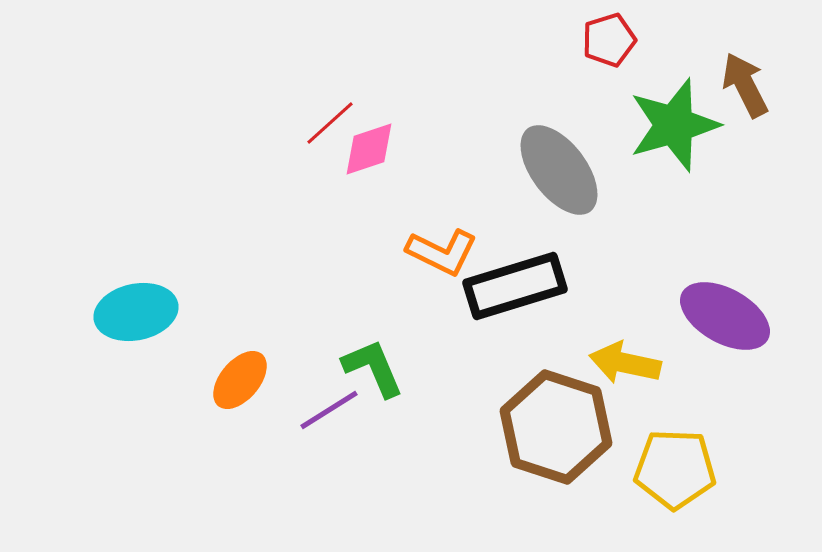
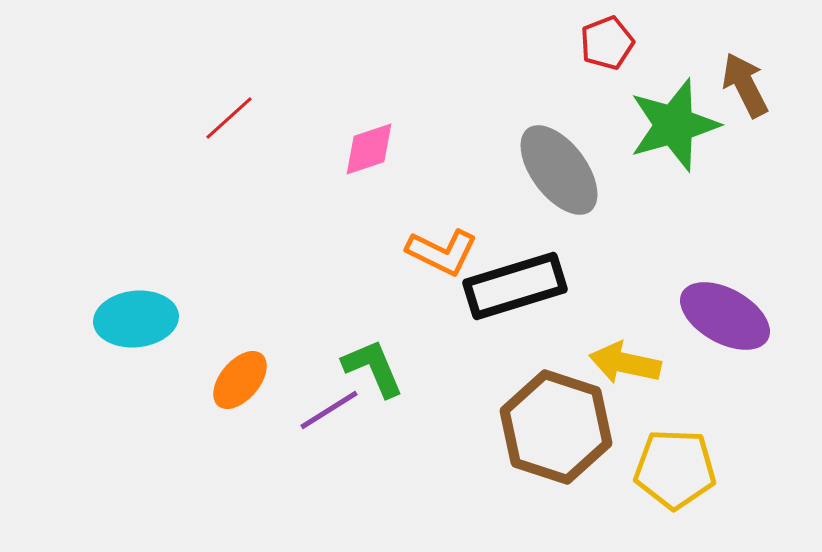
red pentagon: moved 2 px left, 3 px down; rotated 4 degrees counterclockwise
red line: moved 101 px left, 5 px up
cyan ellipse: moved 7 px down; rotated 6 degrees clockwise
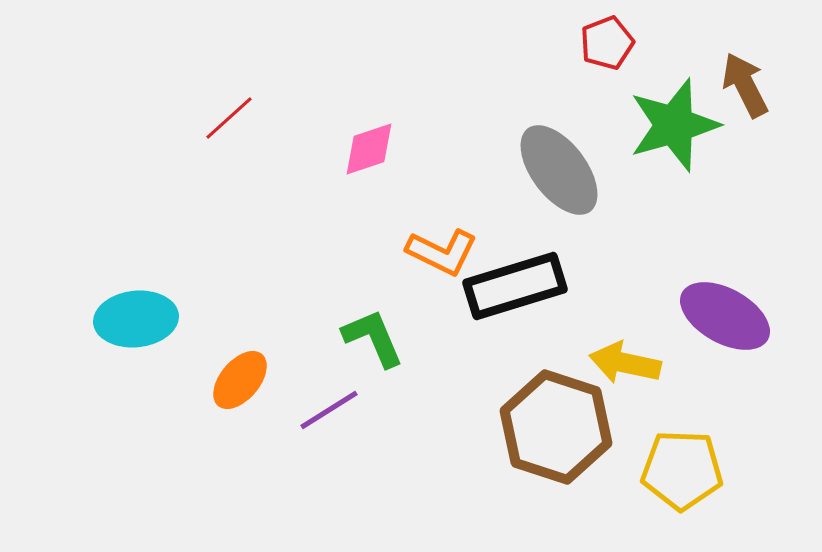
green L-shape: moved 30 px up
yellow pentagon: moved 7 px right, 1 px down
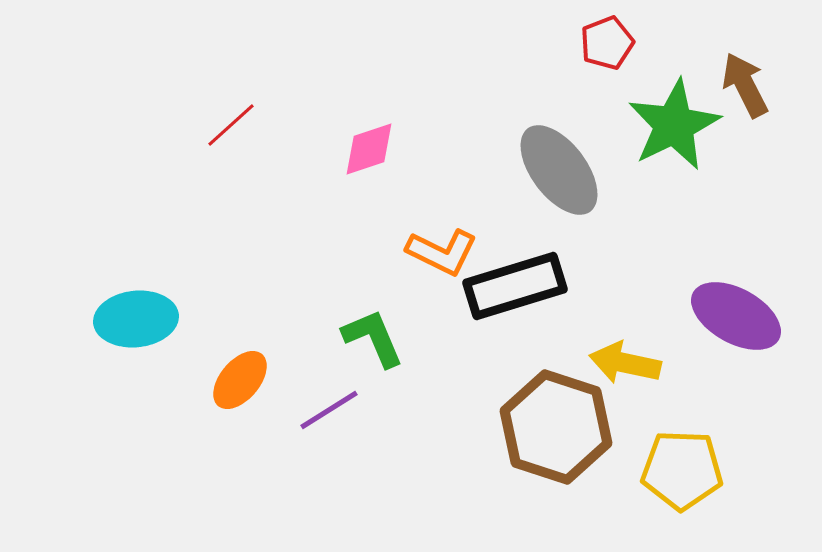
red line: moved 2 px right, 7 px down
green star: rotated 10 degrees counterclockwise
purple ellipse: moved 11 px right
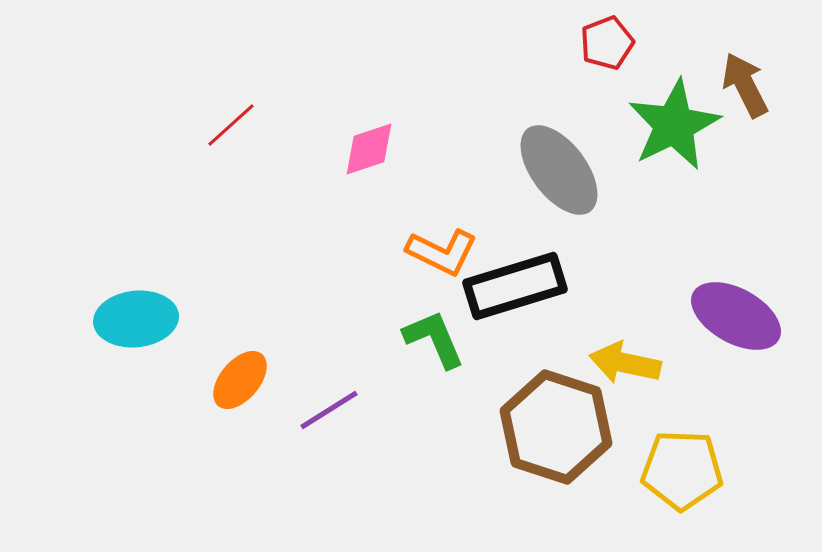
green L-shape: moved 61 px right, 1 px down
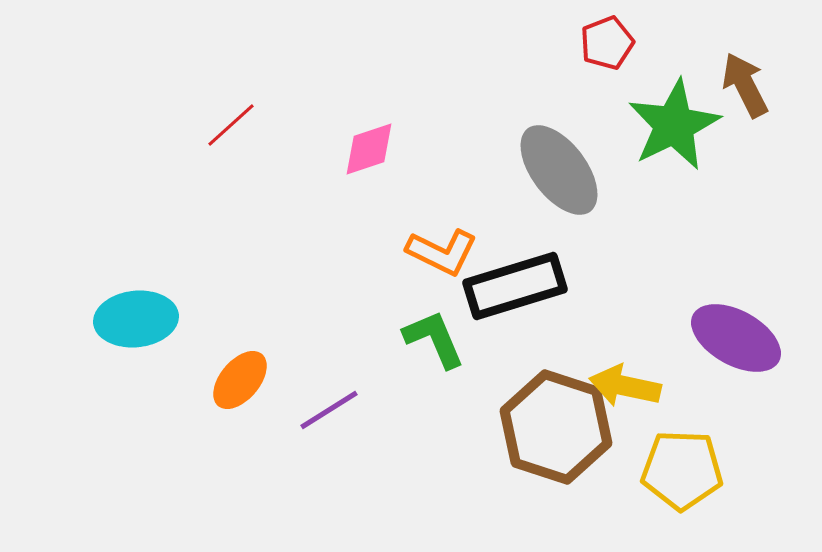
purple ellipse: moved 22 px down
yellow arrow: moved 23 px down
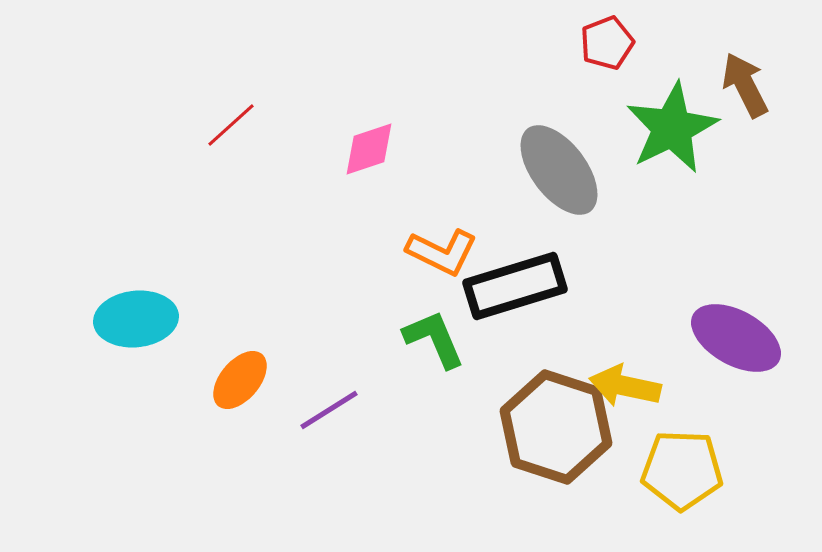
green star: moved 2 px left, 3 px down
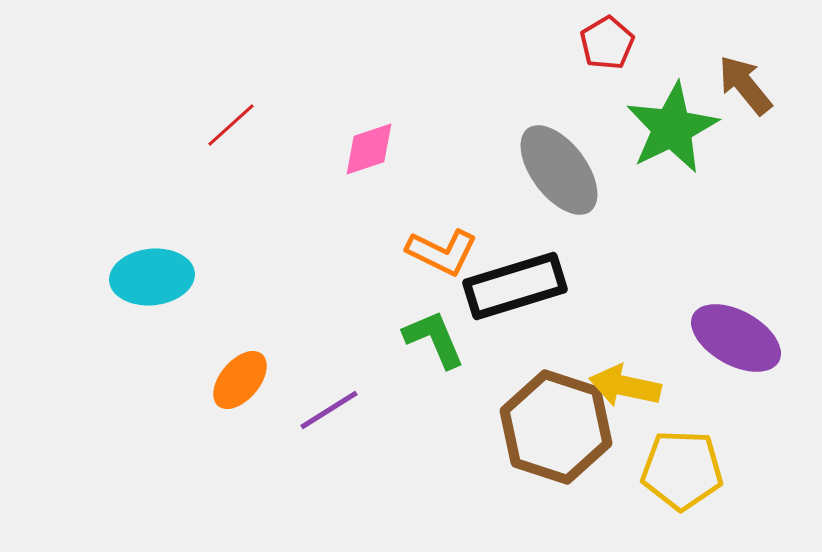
red pentagon: rotated 10 degrees counterclockwise
brown arrow: rotated 12 degrees counterclockwise
cyan ellipse: moved 16 px right, 42 px up
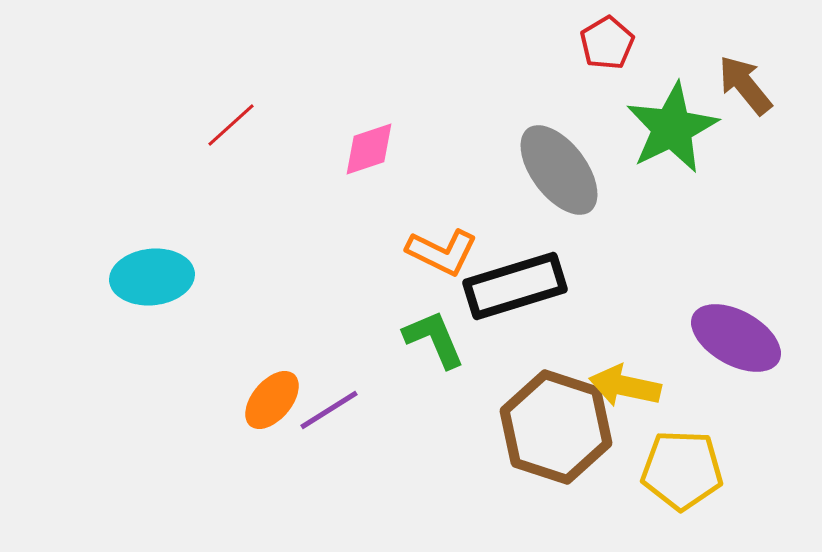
orange ellipse: moved 32 px right, 20 px down
